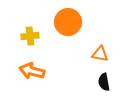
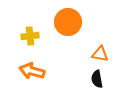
black semicircle: moved 7 px left, 3 px up
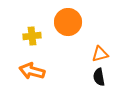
yellow cross: moved 2 px right
orange triangle: rotated 24 degrees counterclockwise
black semicircle: moved 2 px right, 2 px up
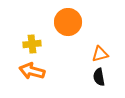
yellow cross: moved 8 px down
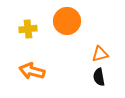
orange circle: moved 1 px left, 1 px up
yellow cross: moved 4 px left, 15 px up
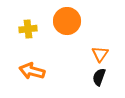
orange triangle: rotated 42 degrees counterclockwise
black semicircle: rotated 30 degrees clockwise
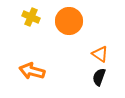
orange circle: moved 2 px right
yellow cross: moved 3 px right, 12 px up; rotated 30 degrees clockwise
orange triangle: rotated 30 degrees counterclockwise
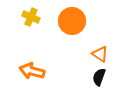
orange circle: moved 3 px right
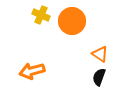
yellow cross: moved 10 px right, 2 px up
orange arrow: rotated 30 degrees counterclockwise
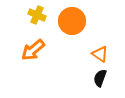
yellow cross: moved 4 px left
orange arrow: moved 1 px right, 21 px up; rotated 25 degrees counterclockwise
black semicircle: moved 1 px right, 1 px down
